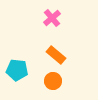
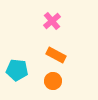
pink cross: moved 3 px down
orange rectangle: rotated 12 degrees counterclockwise
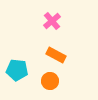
orange circle: moved 3 px left
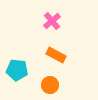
orange circle: moved 4 px down
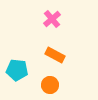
pink cross: moved 2 px up
orange rectangle: moved 1 px left
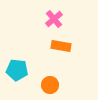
pink cross: moved 2 px right
orange rectangle: moved 6 px right, 9 px up; rotated 18 degrees counterclockwise
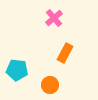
pink cross: moved 1 px up
orange rectangle: moved 4 px right, 7 px down; rotated 72 degrees counterclockwise
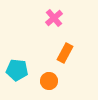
orange circle: moved 1 px left, 4 px up
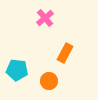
pink cross: moved 9 px left
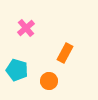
pink cross: moved 19 px left, 10 px down
cyan pentagon: rotated 10 degrees clockwise
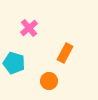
pink cross: moved 3 px right
cyan pentagon: moved 3 px left, 7 px up
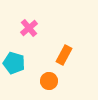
orange rectangle: moved 1 px left, 2 px down
